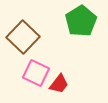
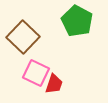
green pentagon: moved 4 px left; rotated 12 degrees counterclockwise
red trapezoid: moved 5 px left; rotated 20 degrees counterclockwise
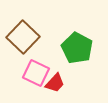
green pentagon: moved 27 px down
red trapezoid: moved 1 px right, 1 px up; rotated 25 degrees clockwise
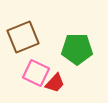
brown square: rotated 24 degrees clockwise
green pentagon: moved 1 px down; rotated 28 degrees counterclockwise
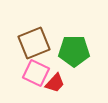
brown square: moved 11 px right, 6 px down
green pentagon: moved 3 px left, 2 px down
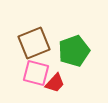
green pentagon: rotated 20 degrees counterclockwise
pink square: rotated 12 degrees counterclockwise
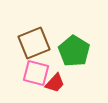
green pentagon: rotated 20 degrees counterclockwise
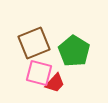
pink square: moved 3 px right
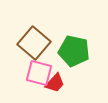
brown square: rotated 28 degrees counterclockwise
green pentagon: rotated 20 degrees counterclockwise
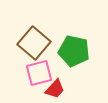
pink square: rotated 28 degrees counterclockwise
red trapezoid: moved 6 px down
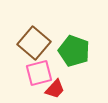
green pentagon: rotated 8 degrees clockwise
